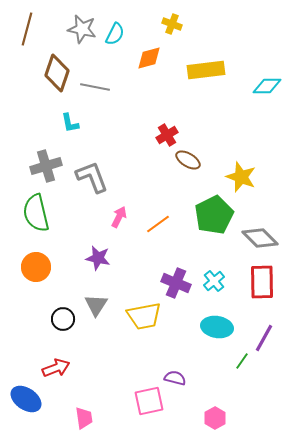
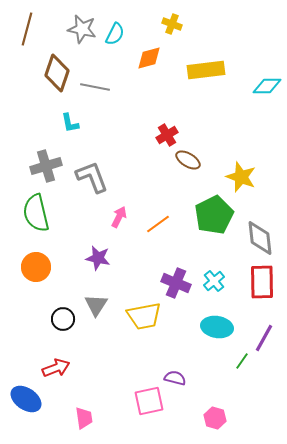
gray diamond: rotated 39 degrees clockwise
pink hexagon: rotated 15 degrees counterclockwise
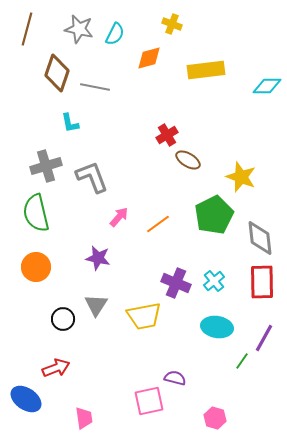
gray star: moved 3 px left
pink arrow: rotated 15 degrees clockwise
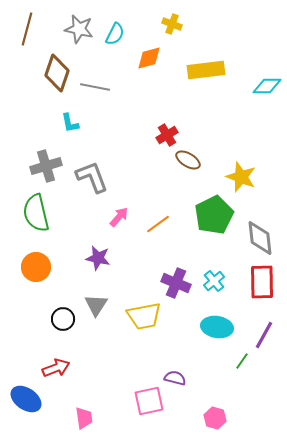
purple line: moved 3 px up
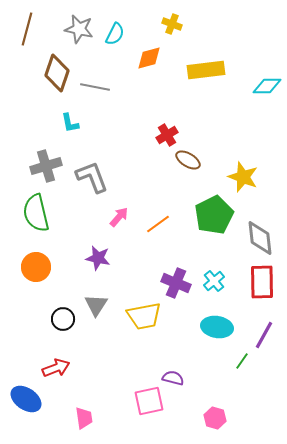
yellow star: moved 2 px right
purple semicircle: moved 2 px left
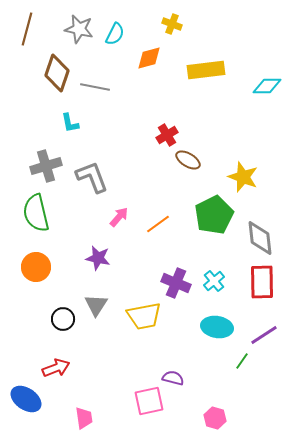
purple line: rotated 28 degrees clockwise
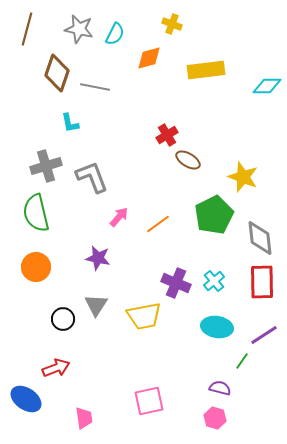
purple semicircle: moved 47 px right, 10 px down
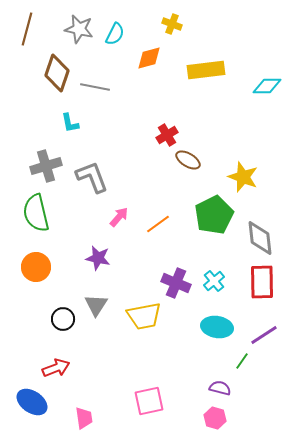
blue ellipse: moved 6 px right, 3 px down
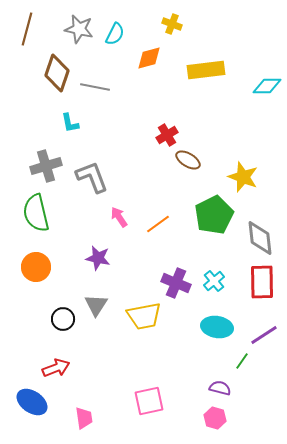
pink arrow: rotated 75 degrees counterclockwise
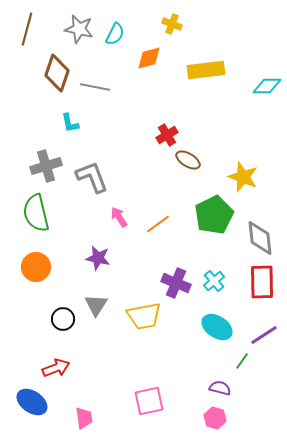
cyan ellipse: rotated 24 degrees clockwise
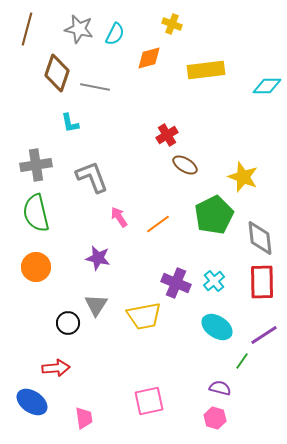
brown ellipse: moved 3 px left, 5 px down
gray cross: moved 10 px left, 1 px up; rotated 8 degrees clockwise
black circle: moved 5 px right, 4 px down
red arrow: rotated 16 degrees clockwise
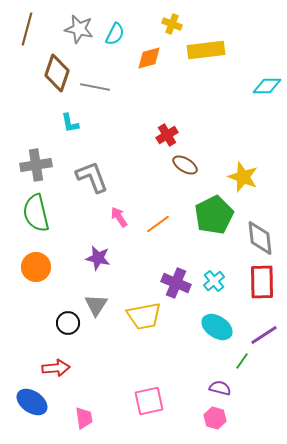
yellow rectangle: moved 20 px up
